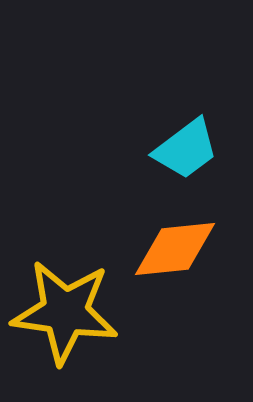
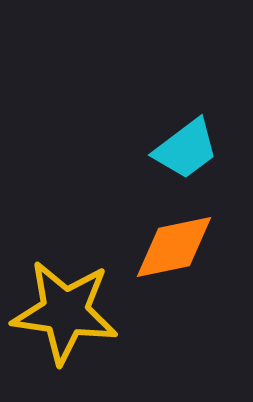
orange diamond: moved 1 px left, 2 px up; rotated 6 degrees counterclockwise
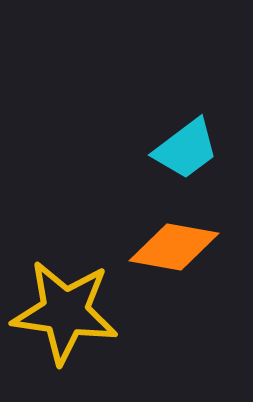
orange diamond: rotated 22 degrees clockwise
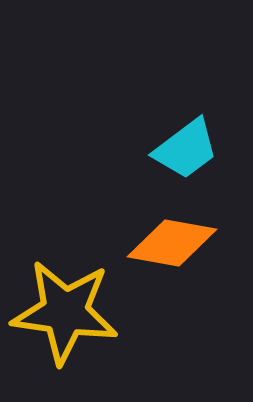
orange diamond: moved 2 px left, 4 px up
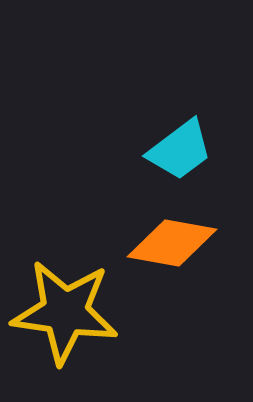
cyan trapezoid: moved 6 px left, 1 px down
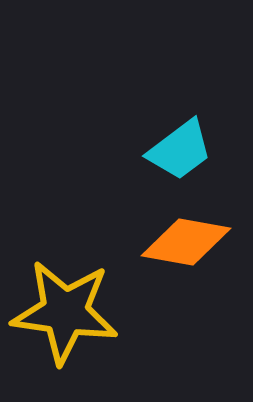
orange diamond: moved 14 px right, 1 px up
